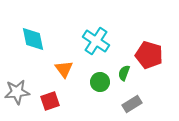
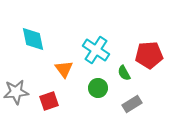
cyan cross: moved 9 px down
red pentagon: rotated 20 degrees counterclockwise
green semicircle: rotated 49 degrees counterclockwise
green circle: moved 2 px left, 6 px down
gray star: moved 1 px left
red square: moved 1 px left
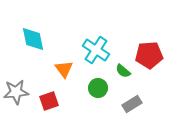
green semicircle: moved 1 px left, 2 px up; rotated 21 degrees counterclockwise
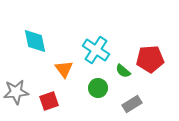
cyan diamond: moved 2 px right, 2 px down
red pentagon: moved 1 px right, 4 px down
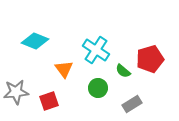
cyan diamond: rotated 56 degrees counterclockwise
red pentagon: rotated 12 degrees counterclockwise
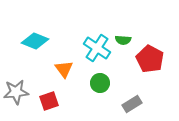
cyan cross: moved 1 px right, 2 px up
red pentagon: rotated 28 degrees counterclockwise
green semicircle: moved 31 px up; rotated 35 degrees counterclockwise
green circle: moved 2 px right, 5 px up
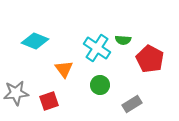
green circle: moved 2 px down
gray star: moved 1 px down
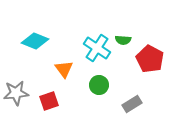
green circle: moved 1 px left
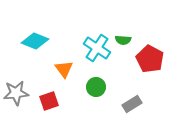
green circle: moved 3 px left, 2 px down
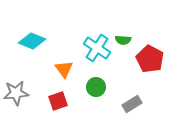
cyan diamond: moved 3 px left
red square: moved 9 px right
